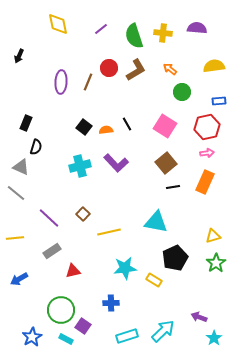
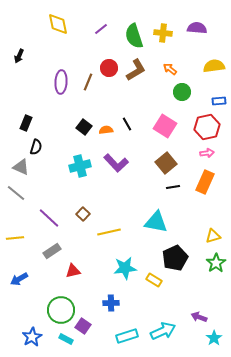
cyan arrow at (163, 331): rotated 20 degrees clockwise
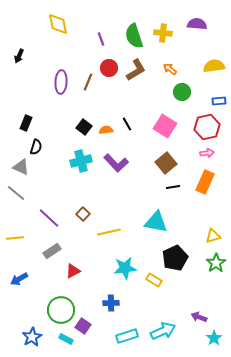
purple semicircle at (197, 28): moved 4 px up
purple line at (101, 29): moved 10 px down; rotated 72 degrees counterclockwise
cyan cross at (80, 166): moved 1 px right, 5 px up
red triangle at (73, 271): rotated 14 degrees counterclockwise
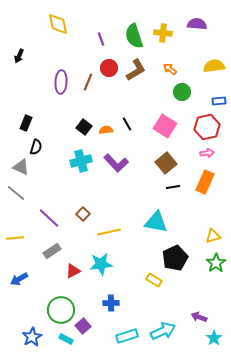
cyan star at (125, 268): moved 24 px left, 4 px up
purple square at (83, 326): rotated 14 degrees clockwise
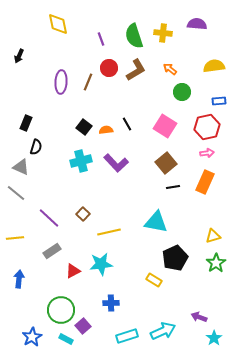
blue arrow at (19, 279): rotated 126 degrees clockwise
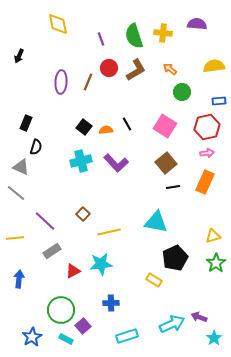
purple line at (49, 218): moved 4 px left, 3 px down
cyan arrow at (163, 331): moved 9 px right, 7 px up
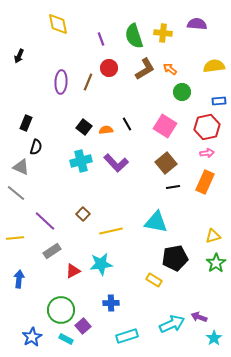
brown L-shape at (136, 70): moved 9 px right, 1 px up
yellow line at (109, 232): moved 2 px right, 1 px up
black pentagon at (175, 258): rotated 15 degrees clockwise
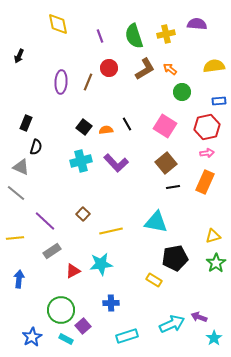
yellow cross at (163, 33): moved 3 px right, 1 px down; rotated 18 degrees counterclockwise
purple line at (101, 39): moved 1 px left, 3 px up
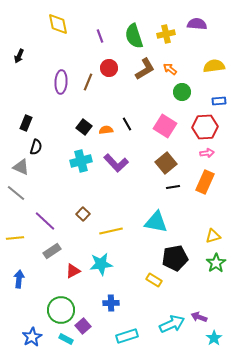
red hexagon at (207, 127): moved 2 px left; rotated 10 degrees clockwise
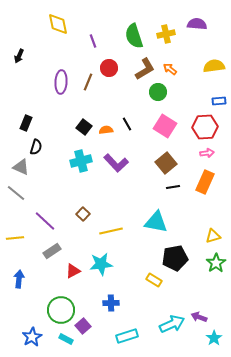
purple line at (100, 36): moved 7 px left, 5 px down
green circle at (182, 92): moved 24 px left
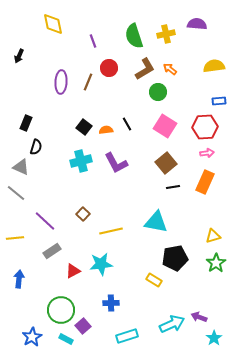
yellow diamond at (58, 24): moved 5 px left
purple L-shape at (116, 163): rotated 15 degrees clockwise
